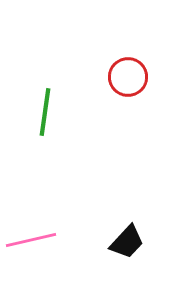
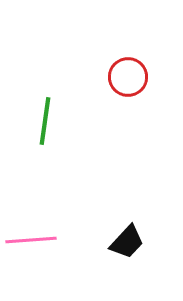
green line: moved 9 px down
pink line: rotated 9 degrees clockwise
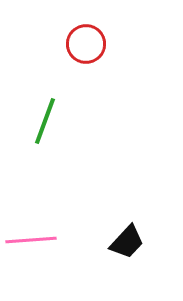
red circle: moved 42 px left, 33 px up
green line: rotated 12 degrees clockwise
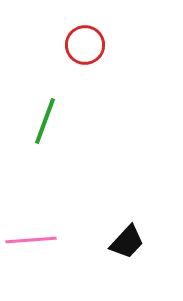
red circle: moved 1 px left, 1 px down
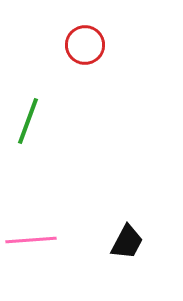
green line: moved 17 px left
black trapezoid: rotated 15 degrees counterclockwise
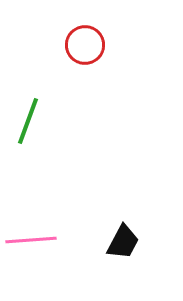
black trapezoid: moved 4 px left
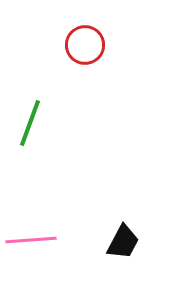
green line: moved 2 px right, 2 px down
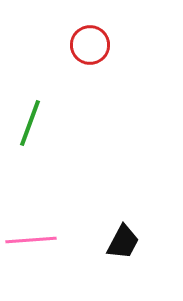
red circle: moved 5 px right
